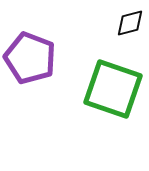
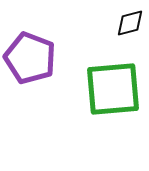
green square: rotated 24 degrees counterclockwise
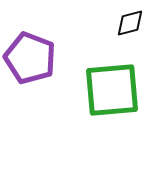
green square: moved 1 px left, 1 px down
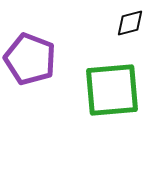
purple pentagon: moved 1 px down
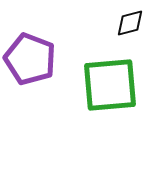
green square: moved 2 px left, 5 px up
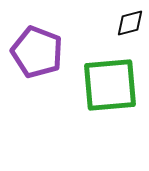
purple pentagon: moved 7 px right, 7 px up
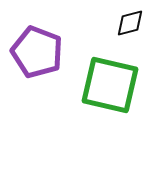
green square: rotated 18 degrees clockwise
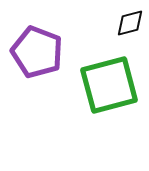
green square: moved 1 px left; rotated 28 degrees counterclockwise
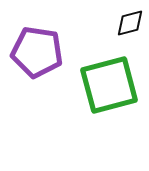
purple pentagon: rotated 12 degrees counterclockwise
